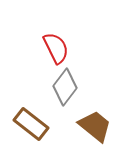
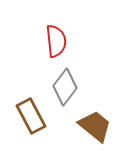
red semicircle: moved 7 px up; rotated 20 degrees clockwise
brown rectangle: moved 8 px up; rotated 24 degrees clockwise
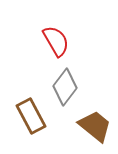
red semicircle: rotated 24 degrees counterclockwise
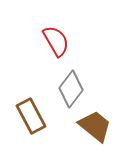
gray diamond: moved 6 px right, 2 px down
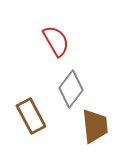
brown trapezoid: rotated 45 degrees clockwise
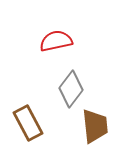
red semicircle: rotated 72 degrees counterclockwise
brown rectangle: moved 3 px left, 7 px down
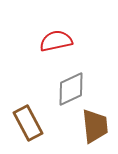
gray diamond: rotated 27 degrees clockwise
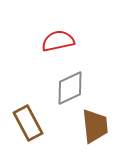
red semicircle: moved 2 px right
gray diamond: moved 1 px left, 1 px up
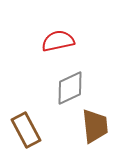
brown rectangle: moved 2 px left, 7 px down
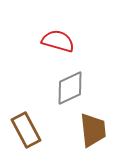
red semicircle: rotated 28 degrees clockwise
brown trapezoid: moved 2 px left, 4 px down
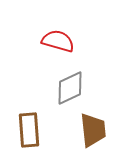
brown rectangle: moved 3 px right; rotated 24 degrees clockwise
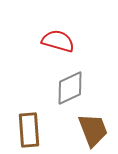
brown trapezoid: rotated 15 degrees counterclockwise
